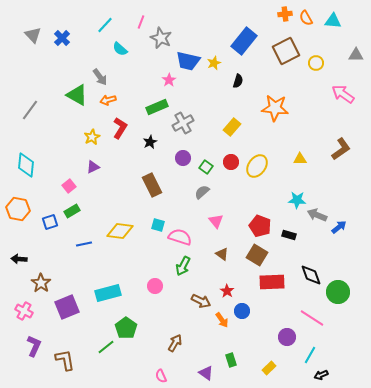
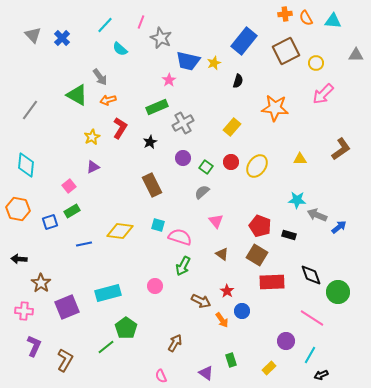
pink arrow at (343, 94): moved 20 px left; rotated 80 degrees counterclockwise
pink cross at (24, 311): rotated 24 degrees counterclockwise
purple circle at (287, 337): moved 1 px left, 4 px down
brown L-shape at (65, 360): rotated 40 degrees clockwise
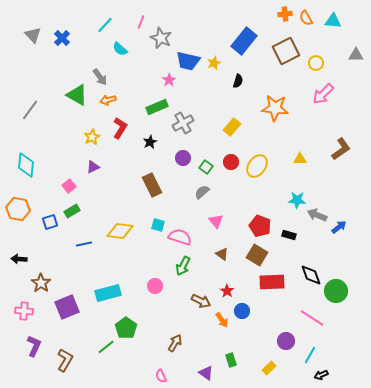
green circle at (338, 292): moved 2 px left, 1 px up
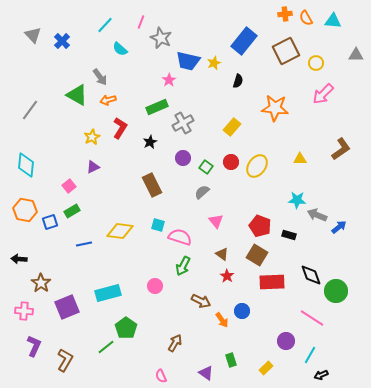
blue cross at (62, 38): moved 3 px down
orange hexagon at (18, 209): moved 7 px right, 1 px down
red star at (227, 291): moved 15 px up
yellow rectangle at (269, 368): moved 3 px left
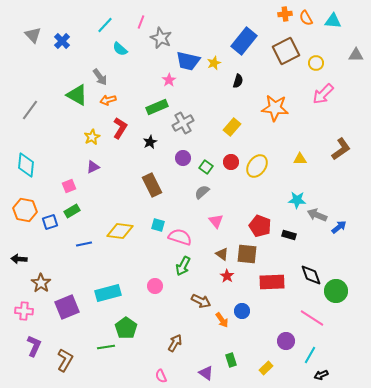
pink square at (69, 186): rotated 16 degrees clockwise
brown square at (257, 255): moved 10 px left, 1 px up; rotated 25 degrees counterclockwise
green line at (106, 347): rotated 30 degrees clockwise
